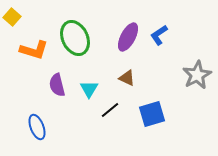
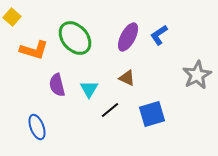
green ellipse: rotated 16 degrees counterclockwise
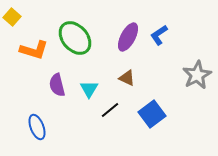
blue square: rotated 20 degrees counterclockwise
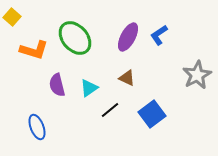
cyan triangle: moved 1 px up; rotated 24 degrees clockwise
